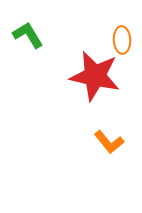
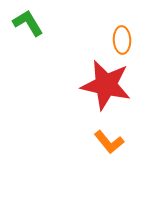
green L-shape: moved 12 px up
red star: moved 11 px right, 9 px down
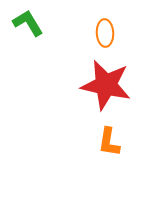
orange ellipse: moved 17 px left, 7 px up
orange L-shape: rotated 48 degrees clockwise
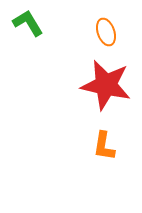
orange ellipse: moved 1 px right, 1 px up; rotated 16 degrees counterclockwise
orange L-shape: moved 5 px left, 4 px down
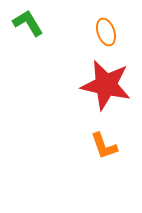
orange L-shape: rotated 28 degrees counterclockwise
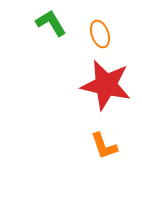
green L-shape: moved 23 px right
orange ellipse: moved 6 px left, 2 px down
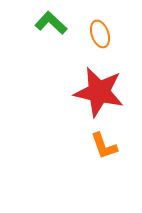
green L-shape: rotated 16 degrees counterclockwise
red star: moved 7 px left, 7 px down
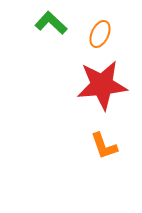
orange ellipse: rotated 44 degrees clockwise
red star: moved 3 px right, 7 px up; rotated 18 degrees counterclockwise
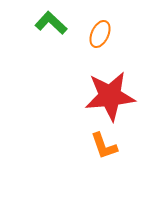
red star: moved 8 px right, 11 px down
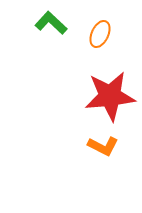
orange L-shape: moved 1 px left; rotated 44 degrees counterclockwise
